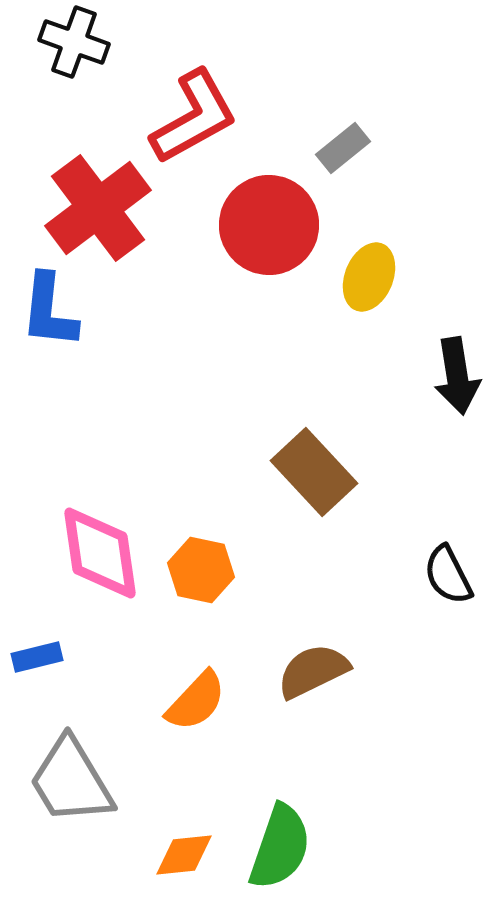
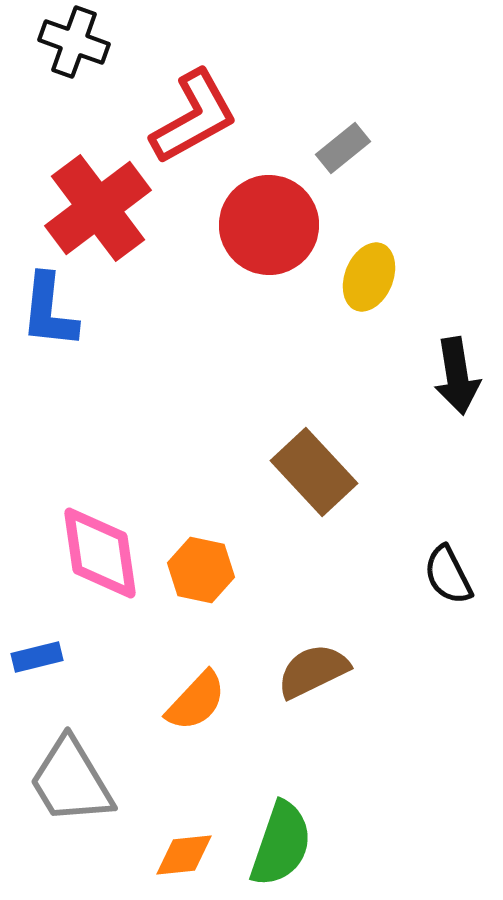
green semicircle: moved 1 px right, 3 px up
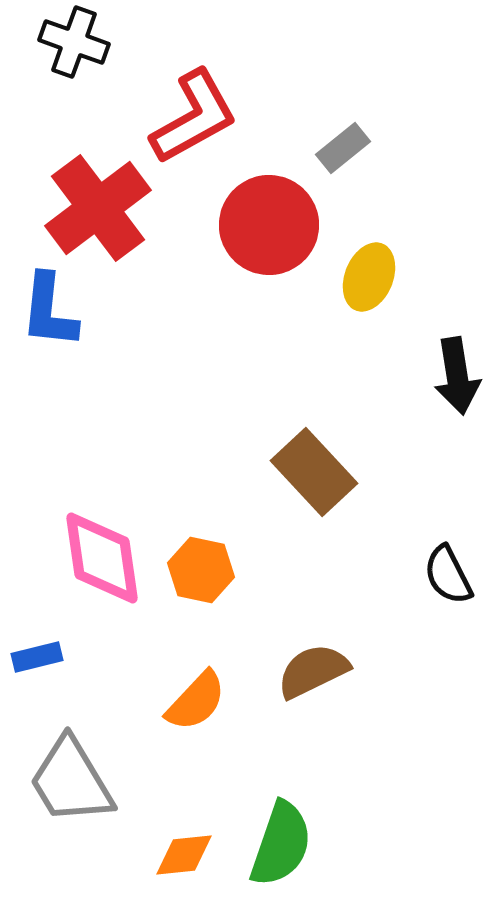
pink diamond: moved 2 px right, 5 px down
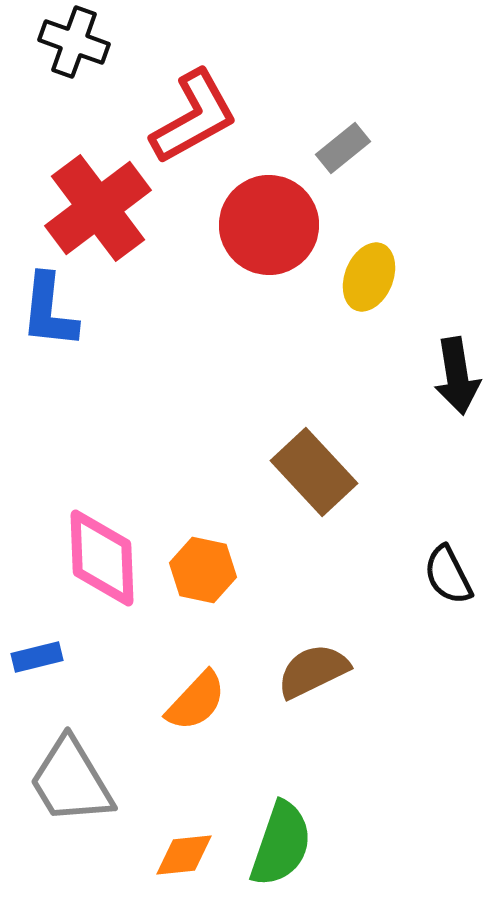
pink diamond: rotated 6 degrees clockwise
orange hexagon: moved 2 px right
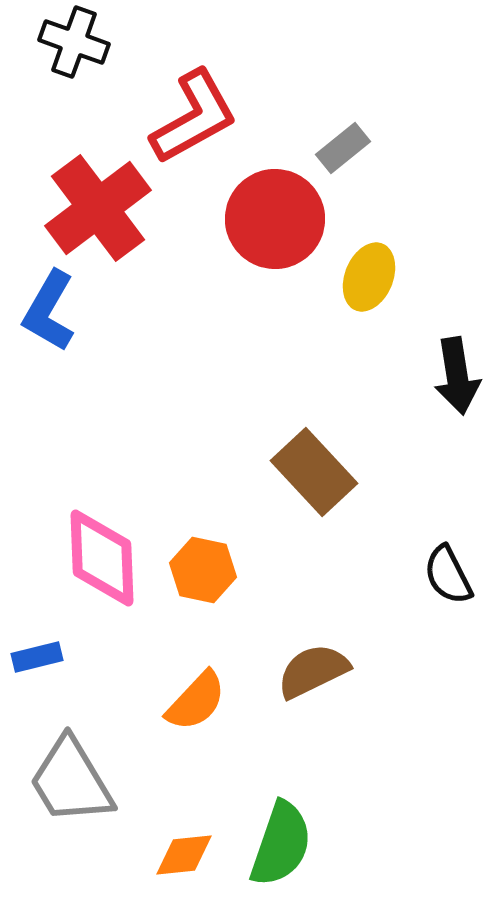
red circle: moved 6 px right, 6 px up
blue L-shape: rotated 24 degrees clockwise
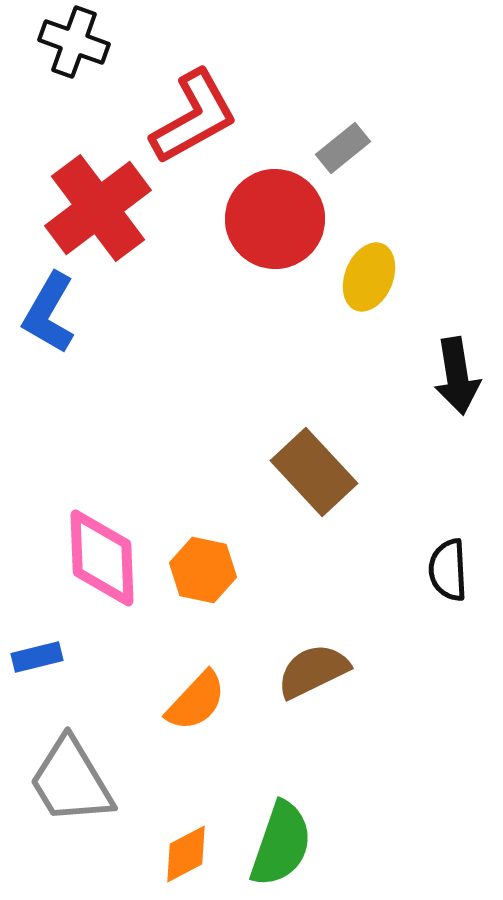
blue L-shape: moved 2 px down
black semicircle: moved 5 px up; rotated 24 degrees clockwise
orange diamond: moved 2 px right, 1 px up; rotated 22 degrees counterclockwise
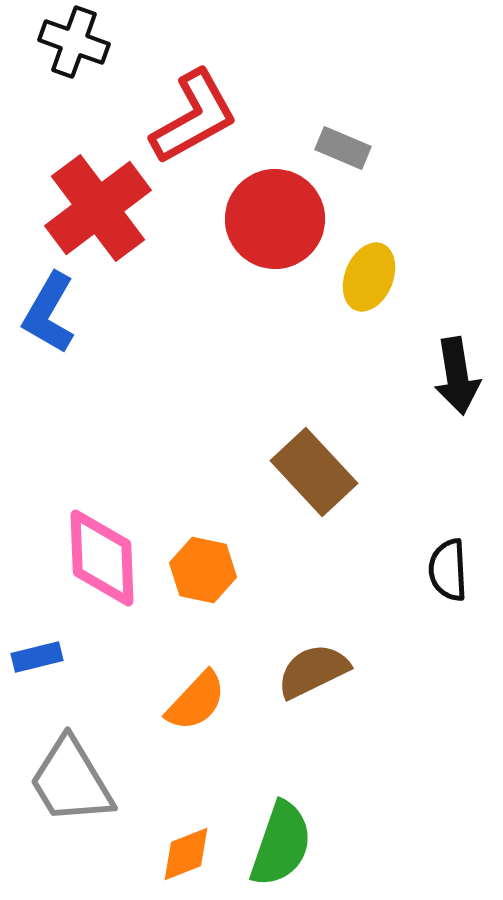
gray rectangle: rotated 62 degrees clockwise
orange diamond: rotated 6 degrees clockwise
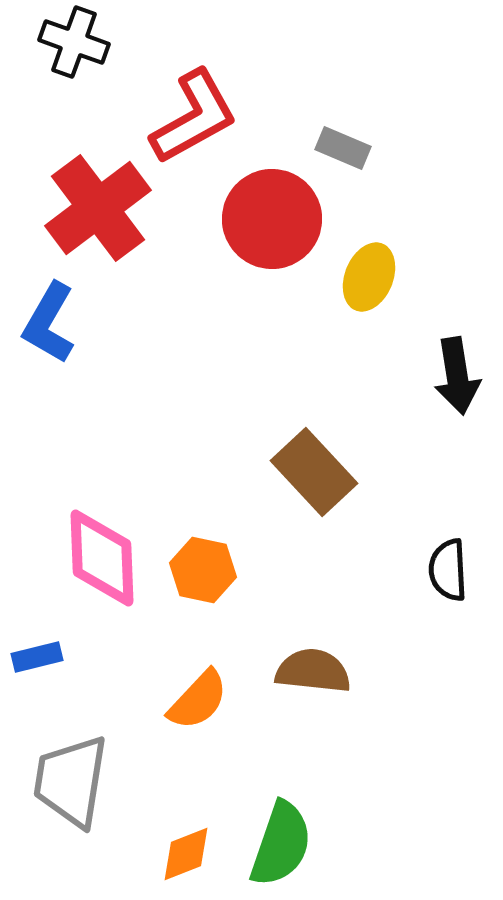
red circle: moved 3 px left
blue L-shape: moved 10 px down
brown semicircle: rotated 32 degrees clockwise
orange semicircle: moved 2 px right, 1 px up
gray trapezoid: rotated 40 degrees clockwise
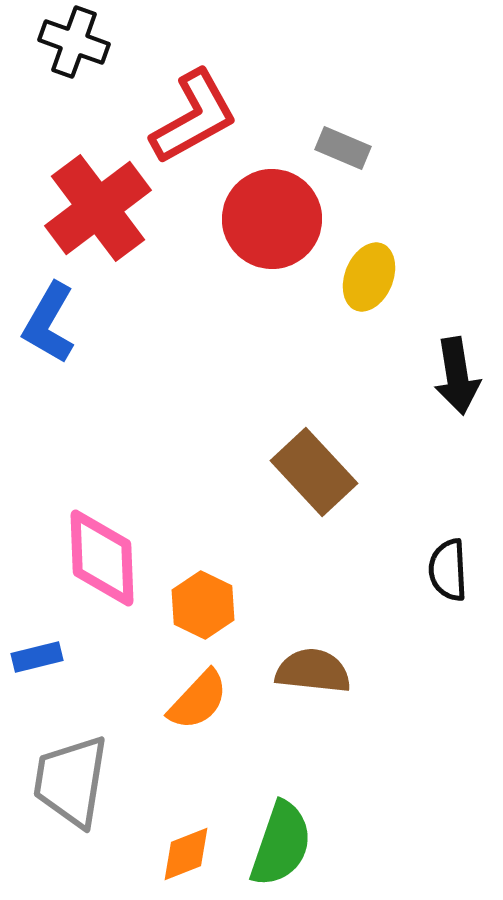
orange hexagon: moved 35 px down; rotated 14 degrees clockwise
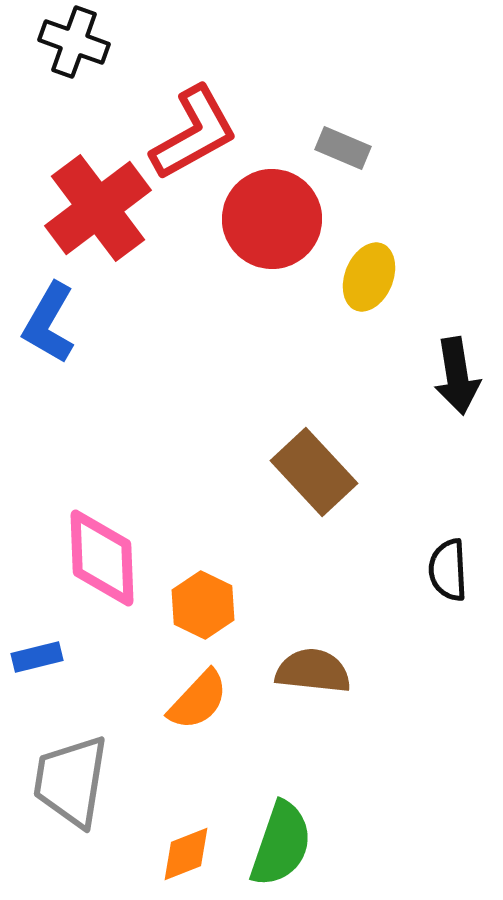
red L-shape: moved 16 px down
